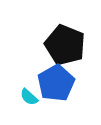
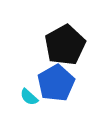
black pentagon: rotated 21 degrees clockwise
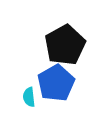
cyan semicircle: rotated 42 degrees clockwise
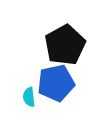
blue pentagon: rotated 18 degrees clockwise
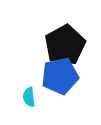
blue pentagon: moved 4 px right, 7 px up
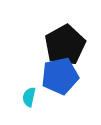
cyan semicircle: rotated 18 degrees clockwise
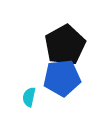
blue pentagon: moved 2 px right, 2 px down; rotated 6 degrees clockwise
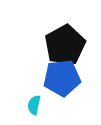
cyan semicircle: moved 5 px right, 8 px down
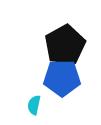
blue pentagon: rotated 6 degrees clockwise
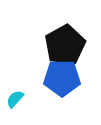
cyan semicircle: moved 19 px left, 6 px up; rotated 30 degrees clockwise
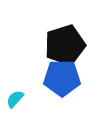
black pentagon: rotated 12 degrees clockwise
